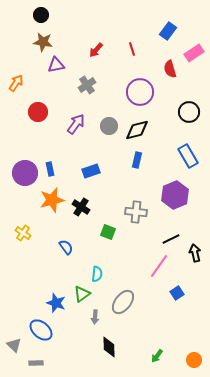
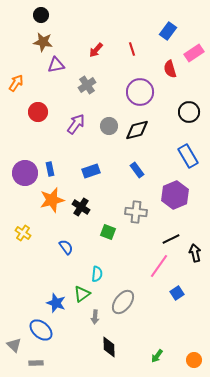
blue rectangle at (137, 160): moved 10 px down; rotated 49 degrees counterclockwise
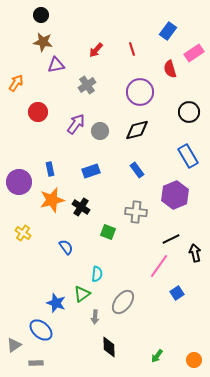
gray circle at (109, 126): moved 9 px left, 5 px down
purple circle at (25, 173): moved 6 px left, 9 px down
gray triangle at (14, 345): rotated 42 degrees clockwise
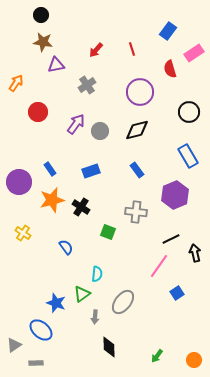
blue rectangle at (50, 169): rotated 24 degrees counterclockwise
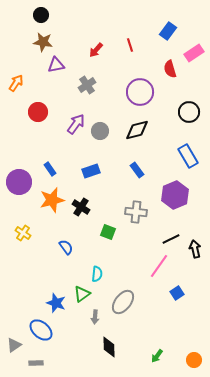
red line at (132, 49): moved 2 px left, 4 px up
black arrow at (195, 253): moved 4 px up
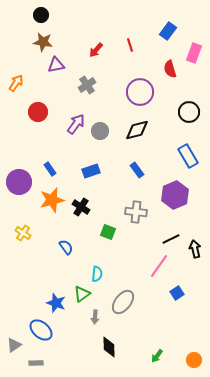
pink rectangle at (194, 53): rotated 36 degrees counterclockwise
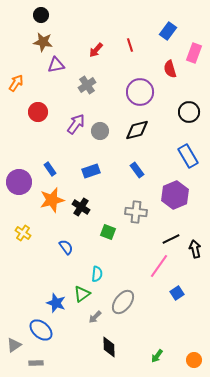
gray arrow at (95, 317): rotated 40 degrees clockwise
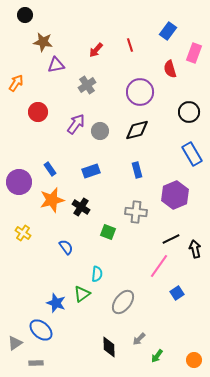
black circle at (41, 15): moved 16 px left
blue rectangle at (188, 156): moved 4 px right, 2 px up
blue rectangle at (137, 170): rotated 21 degrees clockwise
gray arrow at (95, 317): moved 44 px right, 22 px down
gray triangle at (14, 345): moved 1 px right, 2 px up
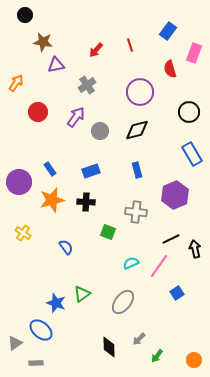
purple arrow at (76, 124): moved 7 px up
black cross at (81, 207): moved 5 px right, 5 px up; rotated 30 degrees counterclockwise
cyan semicircle at (97, 274): moved 34 px right, 11 px up; rotated 119 degrees counterclockwise
